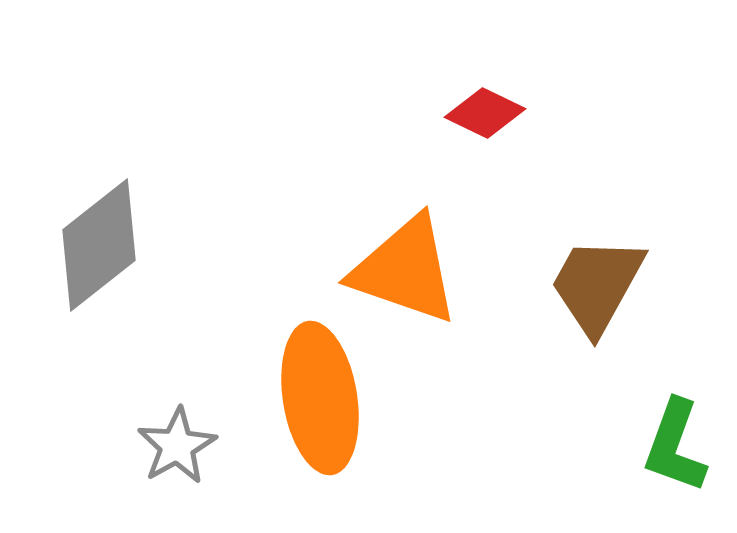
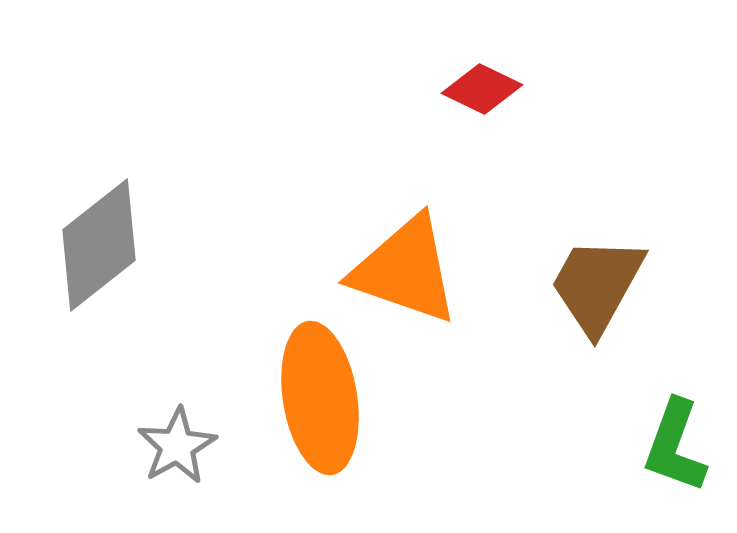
red diamond: moved 3 px left, 24 px up
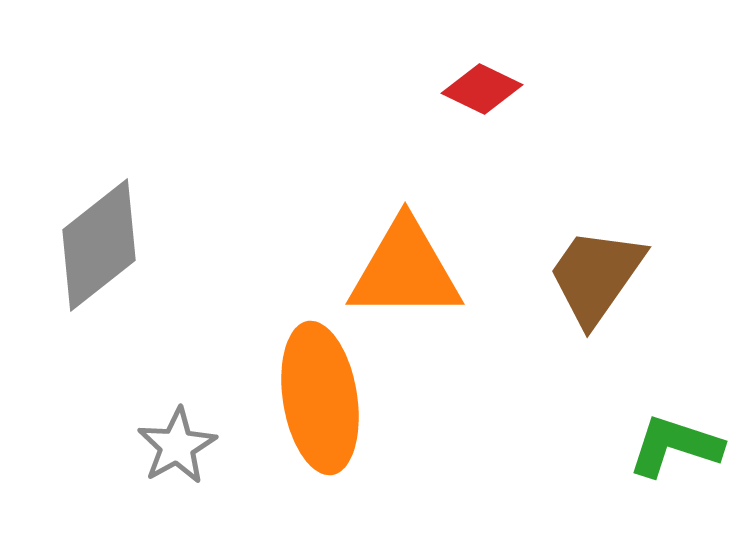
orange triangle: rotated 19 degrees counterclockwise
brown trapezoid: moved 1 px left, 9 px up; rotated 6 degrees clockwise
green L-shape: rotated 88 degrees clockwise
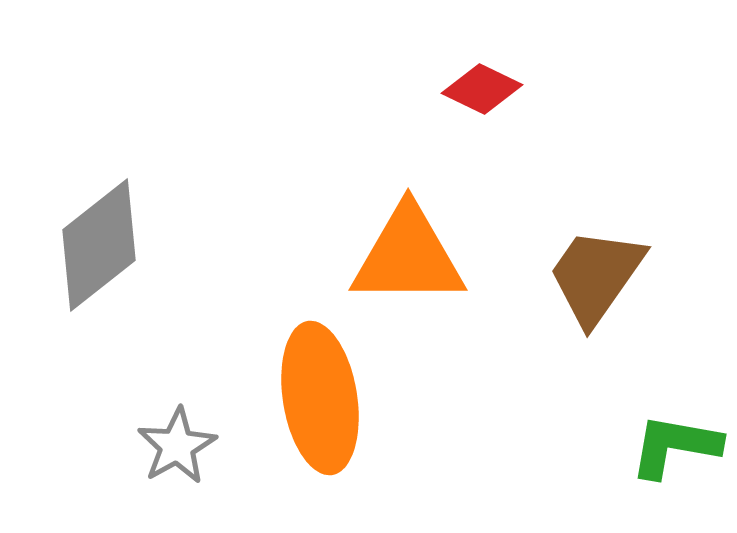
orange triangle: moved 3 px right, 14 px up
green L-shape: rotated 8 degrees counterclockwise
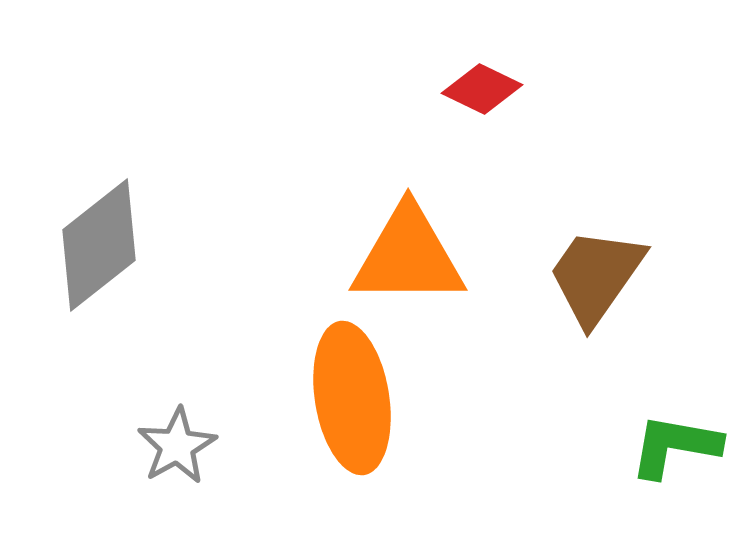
orange ellipse: moved 32 px right
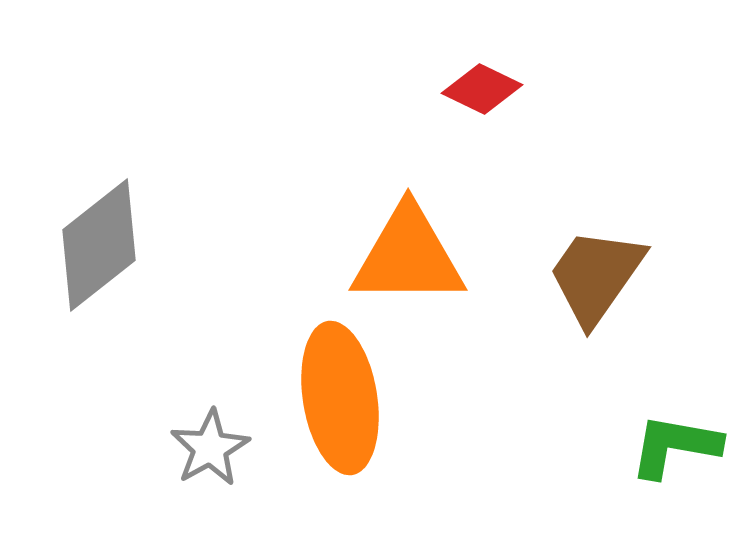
orange ellipse: moved 12 px left
gray star: moved 33 px right, 2 px down
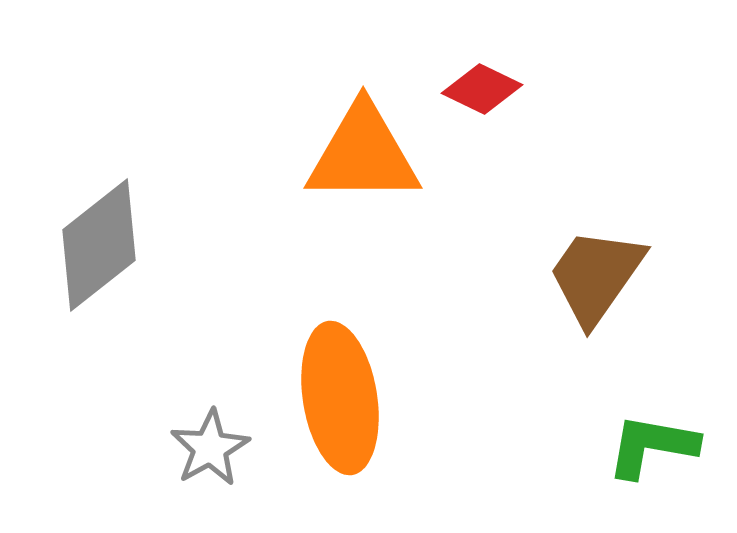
orange triangle: moved 45 px left, 102 px up
green L-shape: moved 23 px left
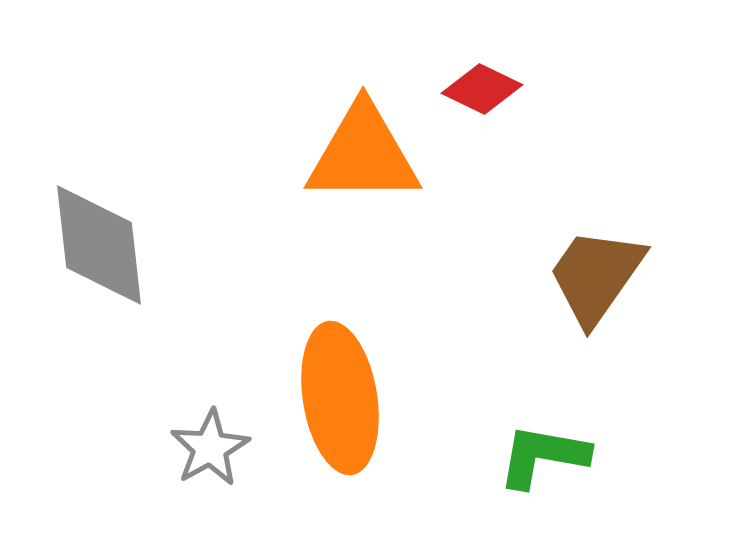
gray diamond: rotated 58 degrees counterclockwise
green L-shape: moved 109 px left, 10 px down
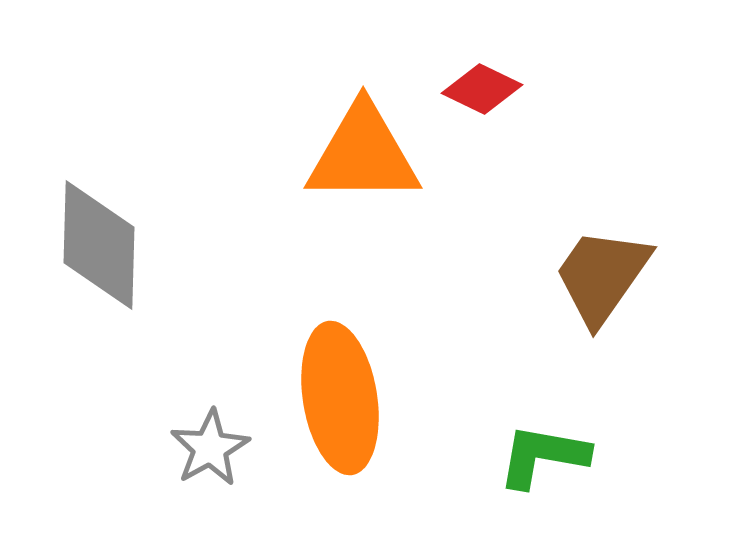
gray diamond: rotated 8 degrees clockwise
brown trapezoid: moved 6 px right
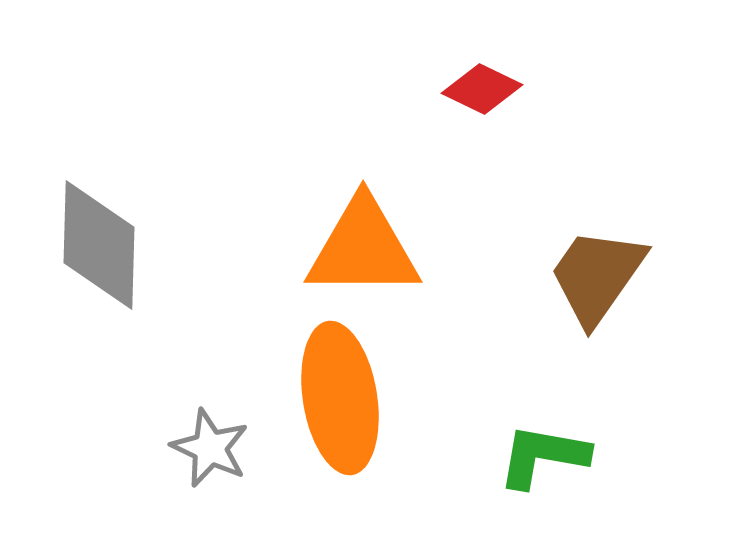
orange triangle: moved 94 px down
brown trapezoid: moved 5 px left
gray star: rotated 18 degrees counterclockwise
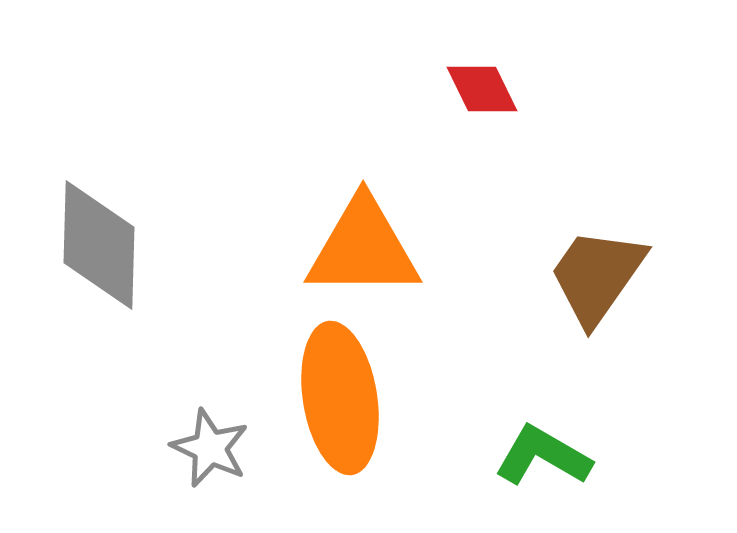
red diamond: rotated 38 degrees clockwise
green L-shape: rotated 20 degrees clockwise
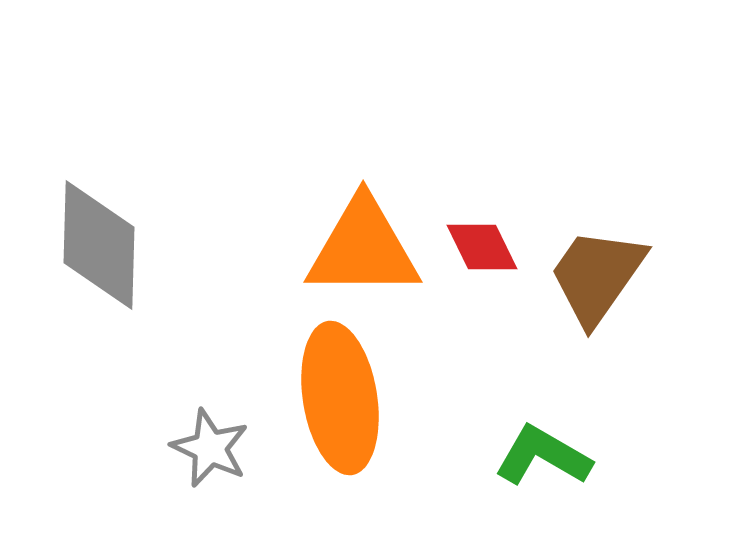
red diamond: moved 158 px down
